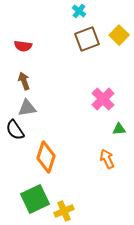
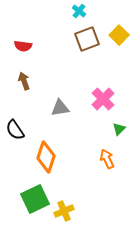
gray triangle: moved 33 px right
green triangle: rotated 40 degrees counterclockwise
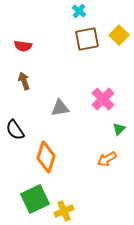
brown square: rotated 10 degrees clockwise
orange arrow: rotated 96 degrees counterclockwise
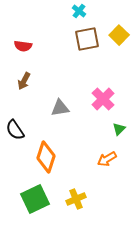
brown arrow: rotated 132 degrees counterclockwise
yellow cross: moved 12 px right, 12 px up
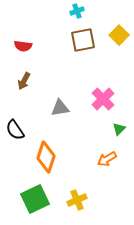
cyan cross: moved 2 px left; rotated 32 degrees clockwise
brown square: moved 4 px left, 1 px down
yellow cross: moved 1 px right, 1 px down
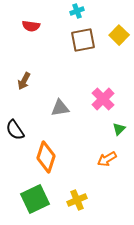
red semicircle: moved 8 px right, 20 px up
